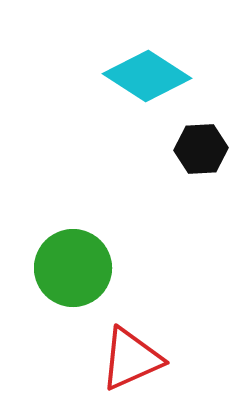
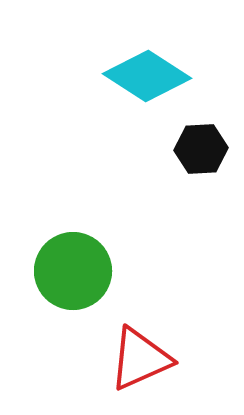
green circle: moved 3 px down
red triangle: moved 9 px right
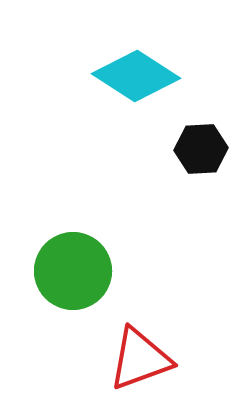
cyan diamond: moved 11 px left
red triangle: rotated 4 degrees clockwise
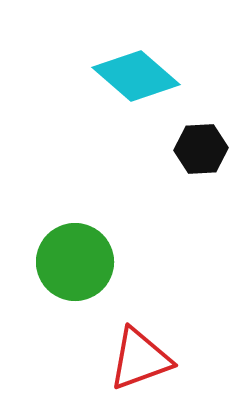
cyan diamond: rotated 8 degrees clockwise
green circle: moved 2 px right, 9 px up
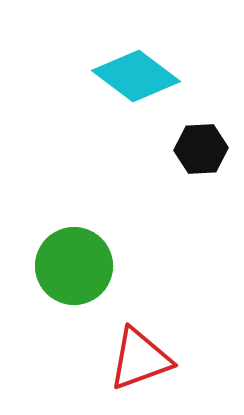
cyan diamond: rotated 4 degrees counterclockwise
green circle: moved 1 px left, 4 px down
